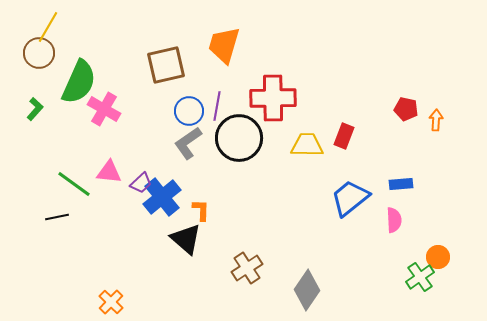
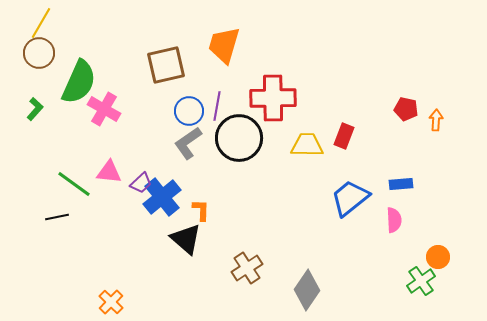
yellow line: moved 7 px left, 4 px up
green cross: moved 1 px right, 4 px down
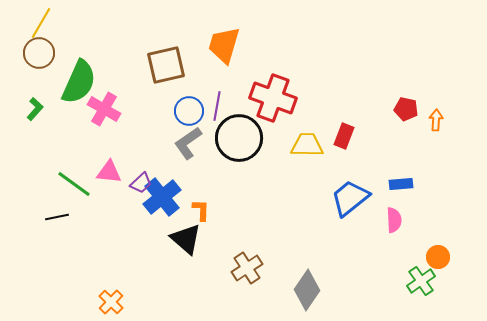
red cross: rotated 21 degrees clockwise
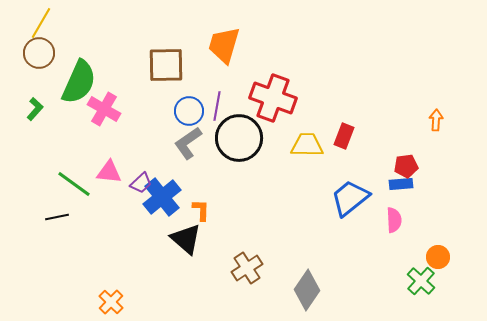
brown square: rotated 12 degrees clockwise
red pentagon: moved 57 px down; rotated 20 degrees counterclockwise
green cross: rotated 12 degrees counterclockwise
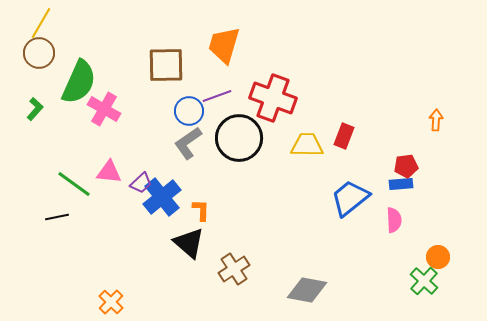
purple line: moved 10 px up; rotated 60 degrees clockwise
black triangle: moved 3 px right, 4 px down
brown cross: moved 13 px left, 1 px down
green cross: moved 3 px right
gray diamond: rotated 66 degrees clockwise
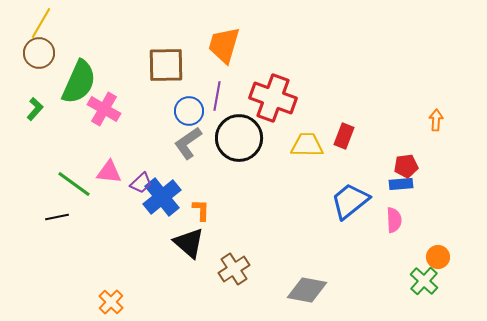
purple line: rotated 60 degrees counterclockwise
blue trapezoid: moved 3 px down
